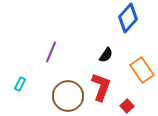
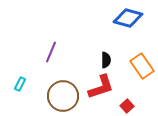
blue diamond: rotated 64 degrees clockwise
black semicircle: moved 5 px down; rotated 35 degrees counterclockwise
orange rectangle: moved 4 px up
red L-shape: rotated 52 degrees clockwise
brown circle: moved 5 px left
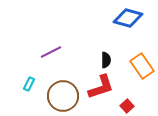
purple line: rotated 40 degrees clockwise
cyan rectangle: moved 9 px right
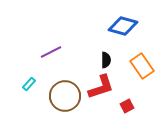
blue diamond: moved 5 px left, 8 px down
cyan rectangle: rotated 16 degrees clockwise
brown circle: moved 2 px right
red square: rotated 16 degrees clockwise
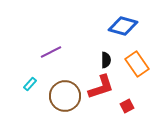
orange rectangle: moved 5 px left, 2 px up
cyan rectangle: moved 1 px right
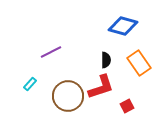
orange rectangle: moved 2 px right, 1 px up
brown circle: moved 3 px right
